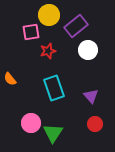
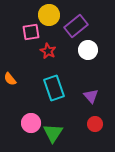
red star: rotated 28 degrees counterclockwise
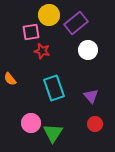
purple rectangle: moved 3 px up
red star: moved 6 px left; rotated 14 degrees counterclockwise
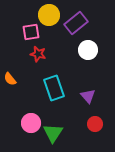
red star: moved 4 px left, 3 px down
purple triangle: moved 3 px left
